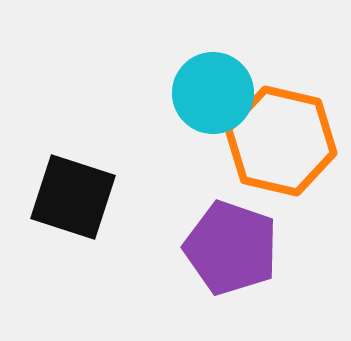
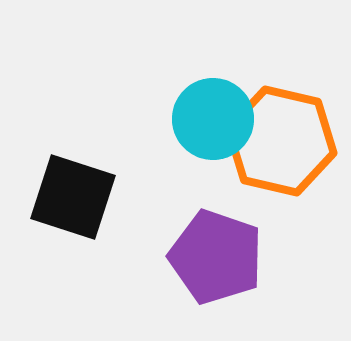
cyan circle: moved 26 px down
purple pentagon: moved 15 px left, 9 px down
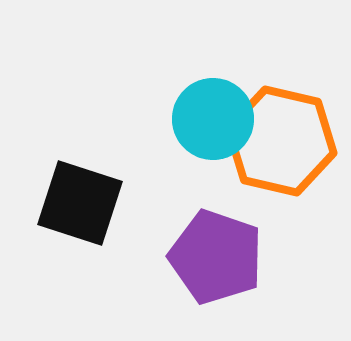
black square: moved 7 px right, 6 px down
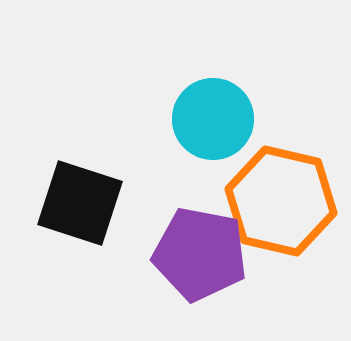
orange hexagon: moved 60 px down
purple pentagon: moved 16 px left, 3 px up; rotated 8 degrees counterclockwise
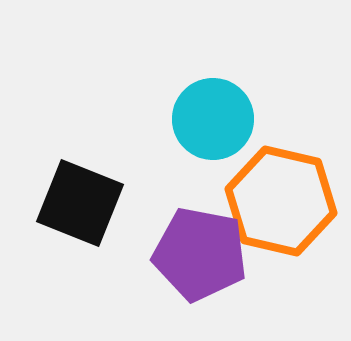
black square: rotated 4 degrees clockwise
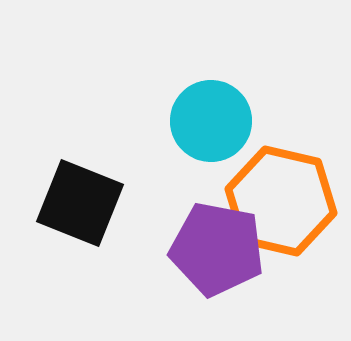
cyan circle: moved 2 px left, 2 px down
purple pentagon: moved 17 px right, 5 px up
